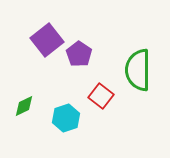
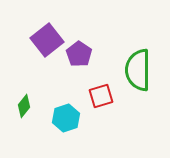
red square: rotated 35 degrees clockwise
green diamond: rotated 25 degrees counterclockwise
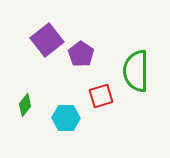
purple pentagon: moved 2 px right
green semicircle: moved 2 px left, 1 px down
green diamond: moved 1 px right, 1 px up
cyan hexagon: rotated 20 degrees clockwise
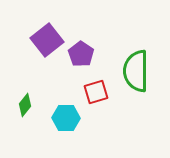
red square: moved 5 px left, 4 px up
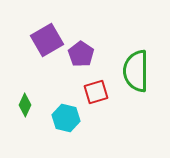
purple square: rotated 8 degrees clockwise
green diamond: rotated 15 degrees counterclockwise
cyan hexagon: rotated 12 degrees clockwise
